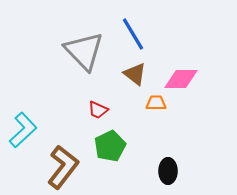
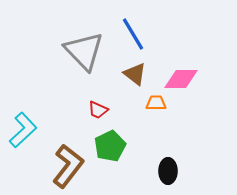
brown L-shape: moved 5 px right, 1 px up
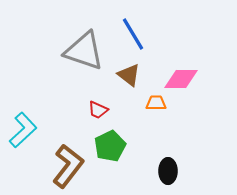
gray triangle: rotated 27 degrees counterclockwise
brown triangle: moved 6 px left, 1 px down
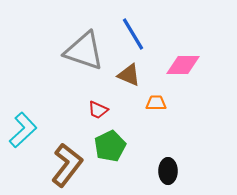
brown triangle: rotated 15 degrees counterclockwise
pink diamond: moved 2 px right, 14 px up
brown L-shape: moved 1 px left, 1 px up
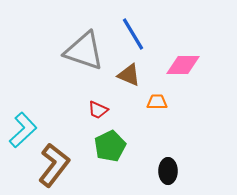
orange trapezoid: moved 1 px right, 1 px up
brown L-shape: moved 13 px left
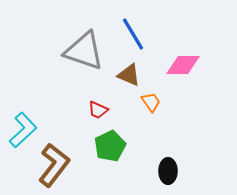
orange trapezoid: moved 6 px left; rotated 55 degrees clockwise
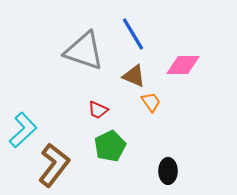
brown triangle: moved 5 px right, 1 px down
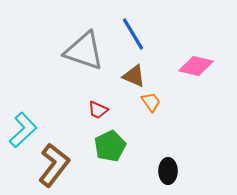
pink diamond: moved 13 px right, 1 px down; rotated 12 degrees clockwise
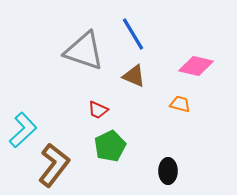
orange trapezoid: moved 29 px right, 2 px down; rotated 40 degrees counterclockwise
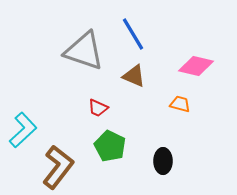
red trapezoid: moved 2 px up
green pentagon: rotated 20 degrees counterclockwise
brown L-shape: moved 4 px right, 2 px down
black ellipse: moved 5 px left, 10 px up
